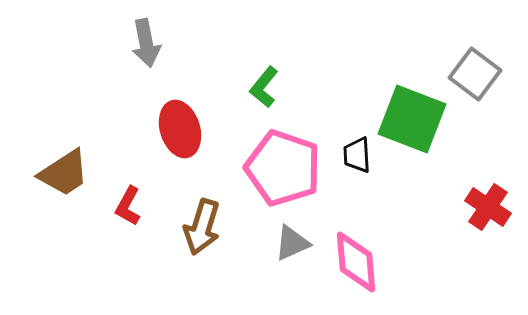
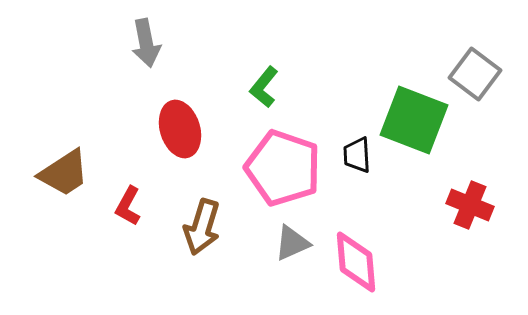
green square: moved 2 px right, 1 px down
red cross: moved 18 px left, 2 px up; rotated 12 degrees counterclockwise
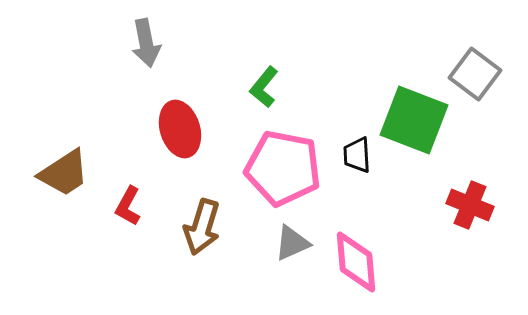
pink pentagon: rotated 8 degrees counterclockwise
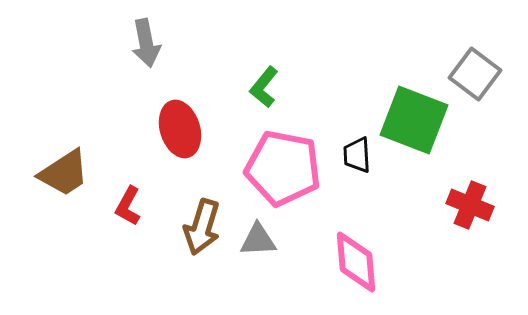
gray triangle: moved 34 px left, 3 px up; rotated 21 degrees clockwise
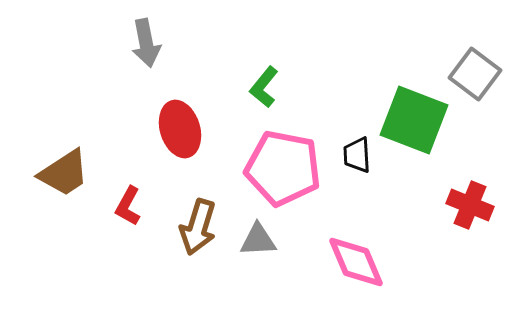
brown arrow: moved 4 px left
pink diamond: rotated 18 degrees counterclockwise
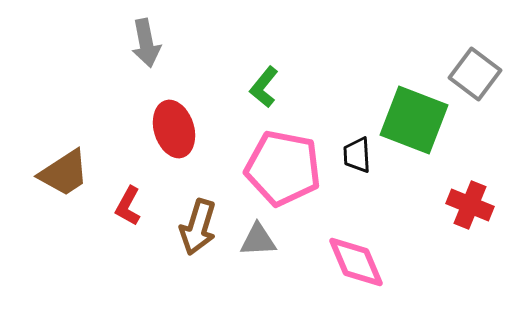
red ellipse: moved 6 px left
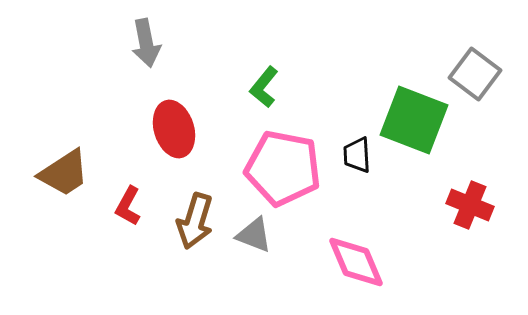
brown arrow: moved 3 px left, 6 px up
gray triangle: moved 4 px left, 5 px up; rotated 24 degrees clockwise
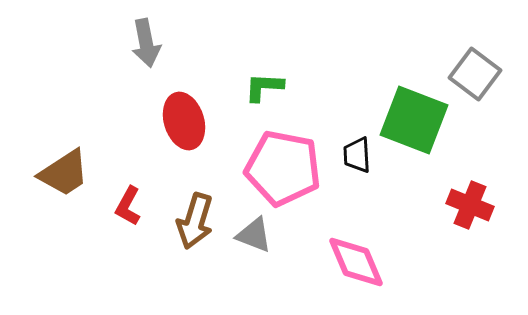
green L-shape: rotated 54 degrees clockwise
red ellipse: moved 10 px right, 8 px up
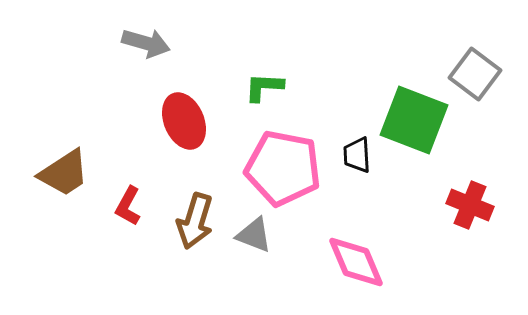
gray arrow: rotated 63 degrees counterclockwise
red ellipse: rotated 6 degrees counterclockwise
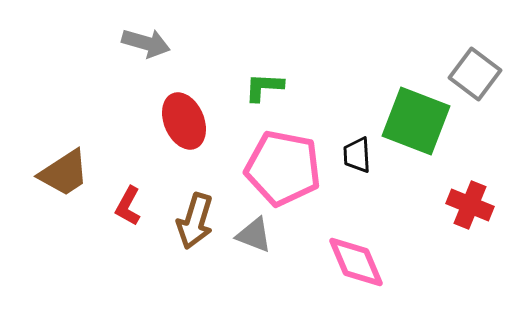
green square: moved 2 px right, 1 px down
